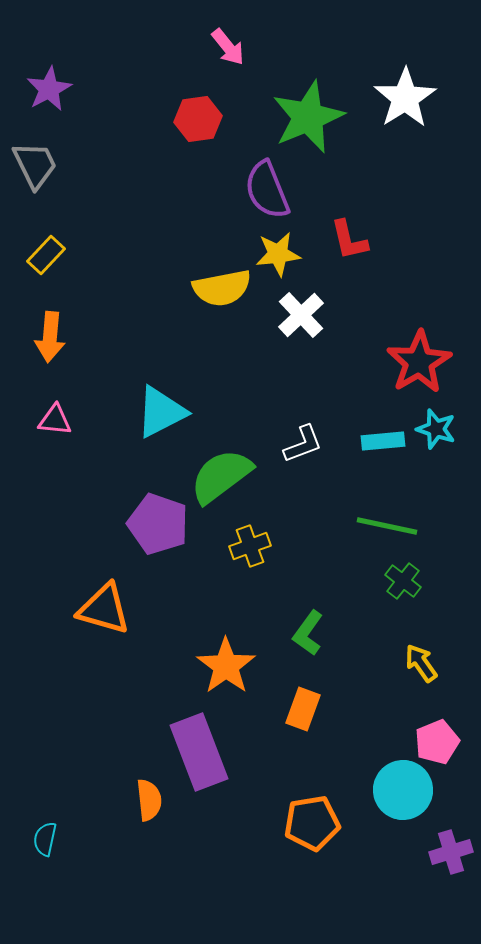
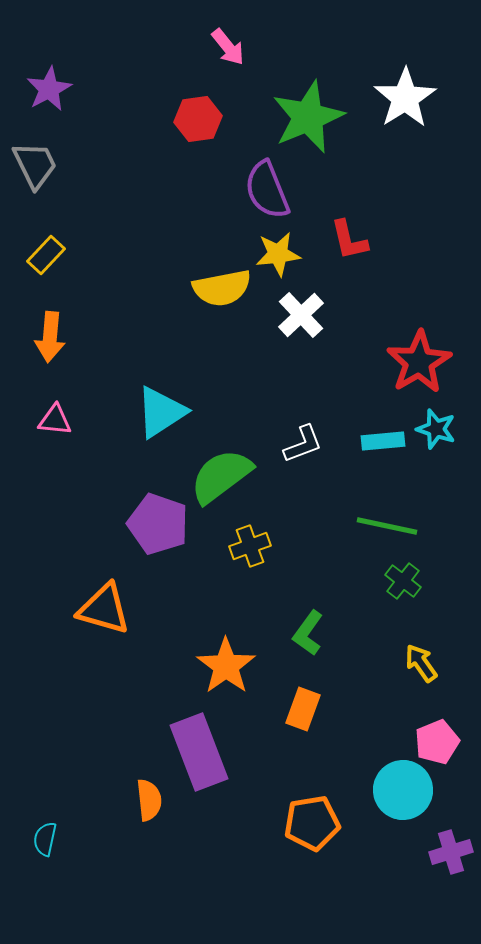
cyan triangle: rotated 6 degrees counterclockwise
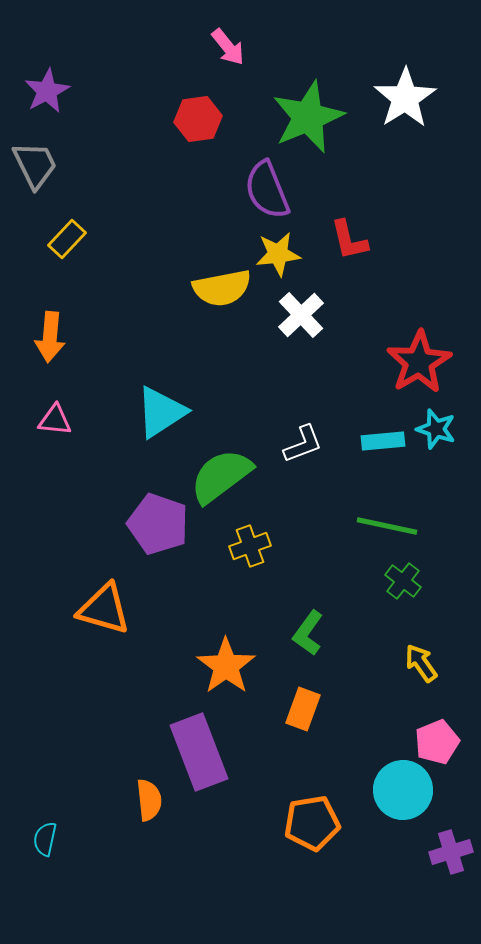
purple star: moved 2 px left, 2 px down
yellow rectangle: moved 21 px right, 16 px up
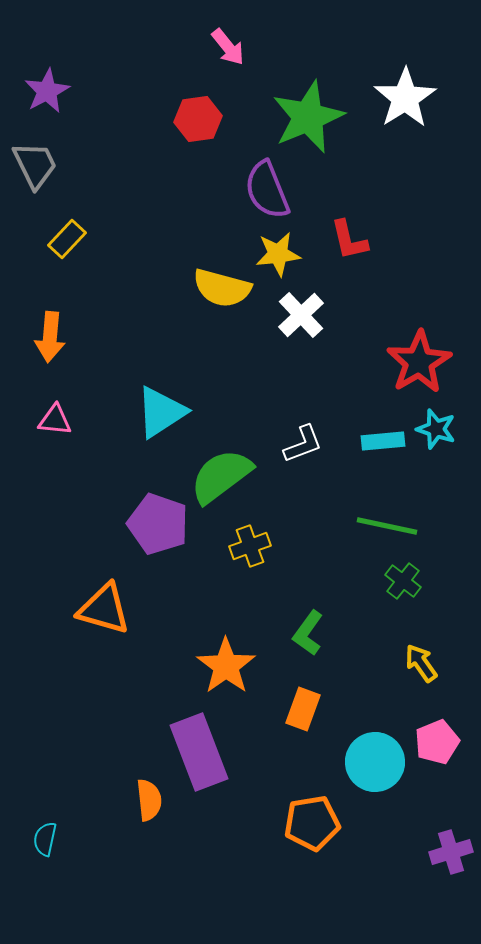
yellow semicircle: rotated 26 degrees clockwise
cyan circle: moved 28 px left, 28 px up
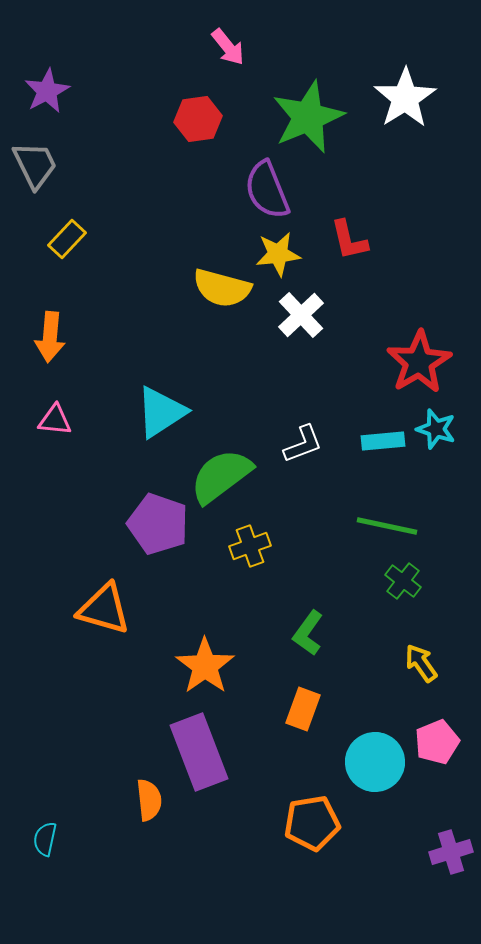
orange star: moved 21 px left
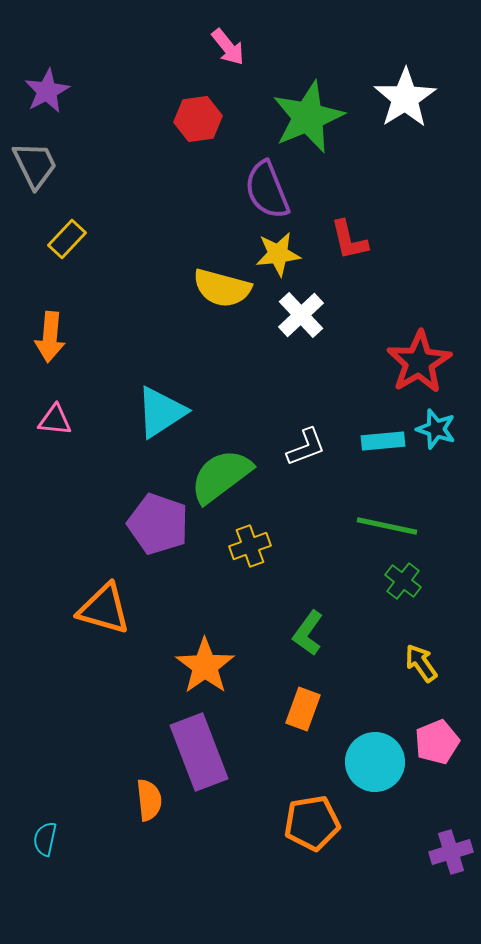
white L-shape: moved 3 px right, 3 px down
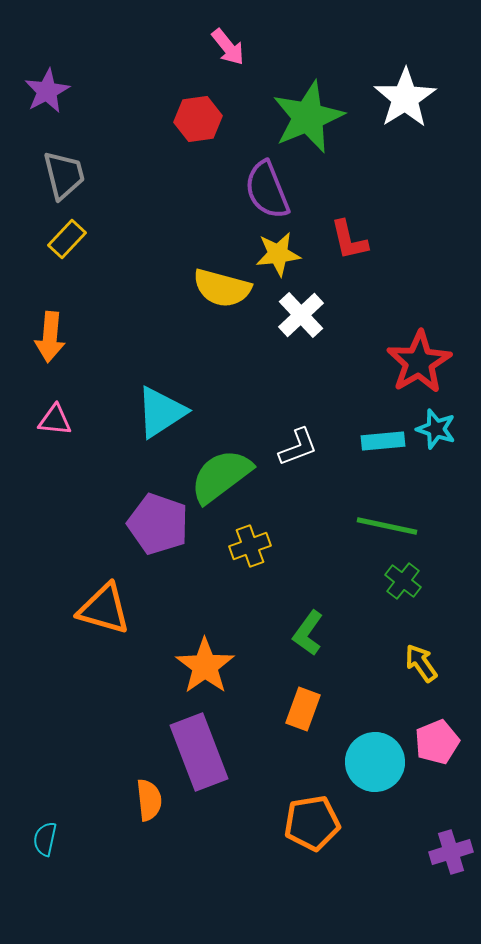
gray trapezoid: moved 29 px right, 10 px down; rotated 12 degrees clockwise
white L-shape: moved 8 px left
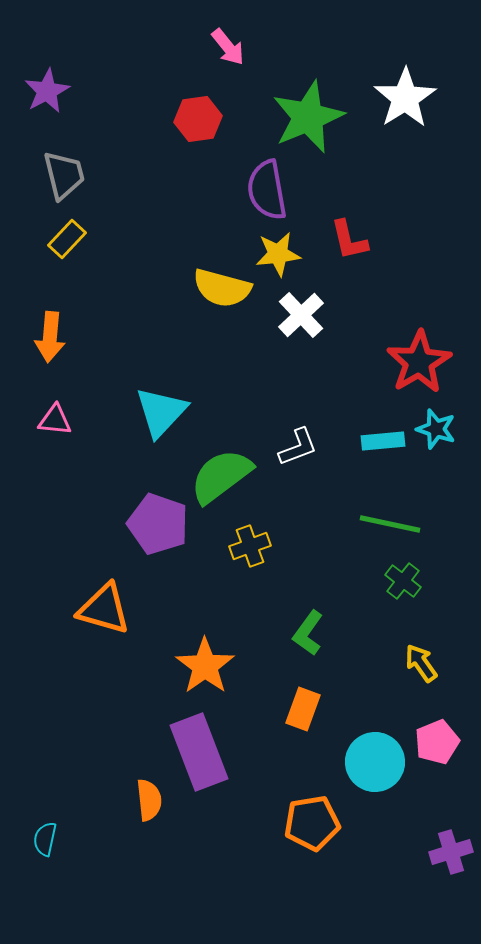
purple semicircle: rotated 12 degrees clockwise
cyan triangle: rotated 14 degrees counterclockwise
green line: moved 3 px right, 2 px up
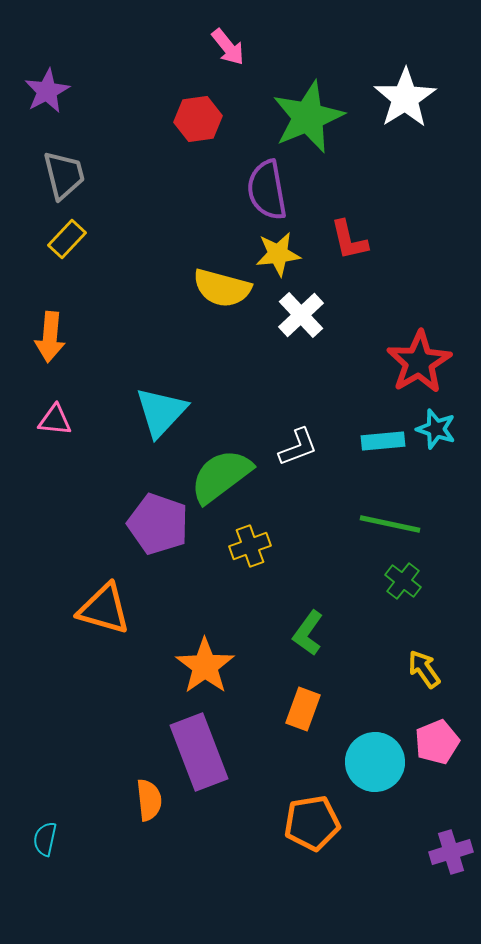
yellow arrow: moved 3 px right, 6 px down
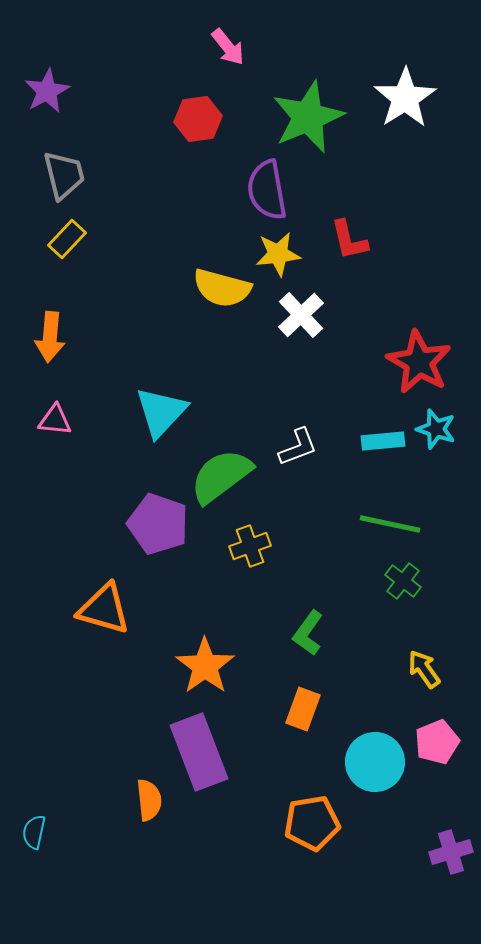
red star: rotated 12 degrees counterclockwise
cyan semicircle: moved 11 px left, 7 px up
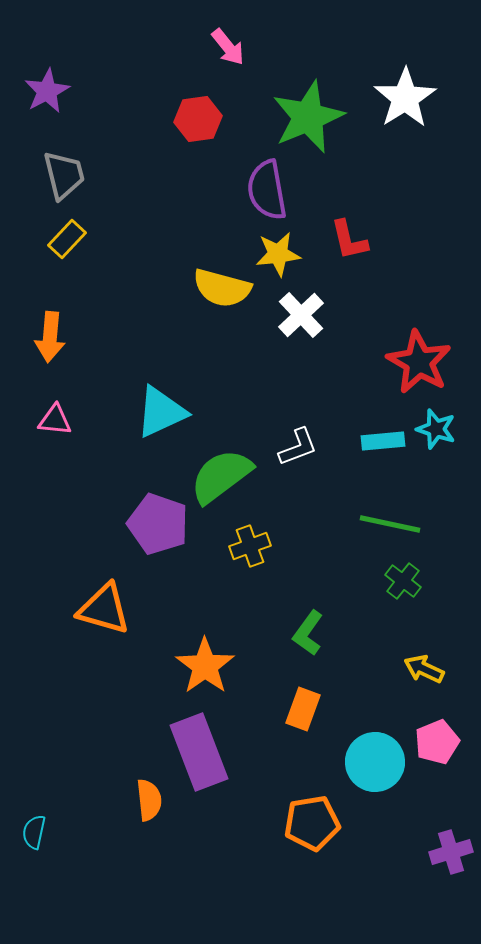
cyan triangle: rotated 22 degrees clockwise
yellow arrow: rotated 30 degrees counterclockwise
